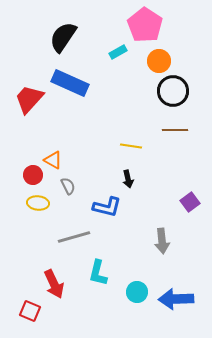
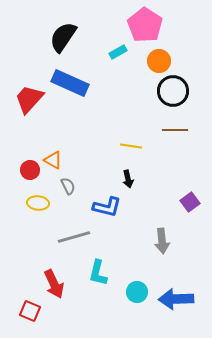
red circle: moved 3 px left, 5 px up
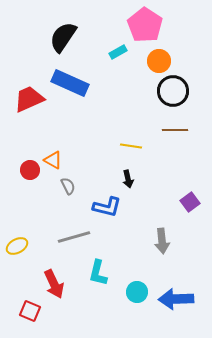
red trapezoid: rotated 24 degrees clockwise
yellow ellipse: moved 21 px left, 43 px down; rotated 35 degrees counterclockwise
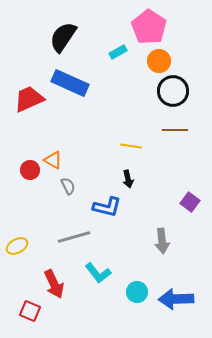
pink pentagon: moved 4 px right, 2 px down
purple square: rotated 18 degrees counterclockwise
cyan L-shape: rotated 52 degrees counterclockwise
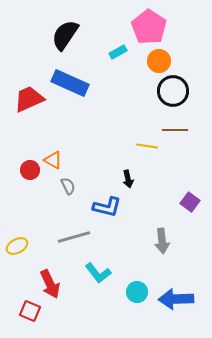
black semicircle: moved 2 px right, 2 px up
yellow line: moved 16 px right
red arrow: moved 4 px left
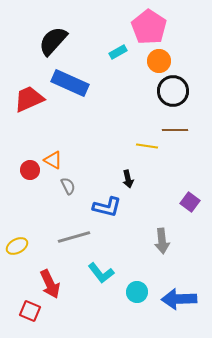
black semicircle: moved 12 px left, 6 px down; rotated 8 degrees clockwise
cyan L-shape: moved 3 px right
blue arrow: moved 3 px right
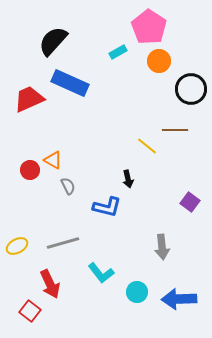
black circle: moved 18 px right, 2 px up
yellow line: rotated 30 degrees clockwise
gray line: moved 11 px left, 6 px down
gray arrow: moved 6 px down
red square: rotated 15 degrees clockwise
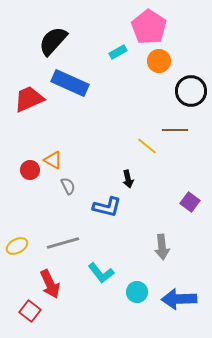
black circle: moved 2 px down
